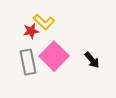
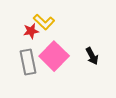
black arrow: moved 4 px up; rotated 12 degrees clockwise
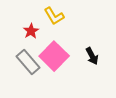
yellow L-shape: moved 10 px right, 6 px up; rotated 15 degrees clockwise
red star: rotated 21 degrees counterclockwise
gray rectangle: rotated 30 degrees counterclockwise
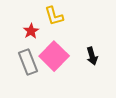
yellow L-shape: rotated 15 degrees clockwise
black arrow: rotated 12 degrees clockwise
gray rectangle: rotated 20 degrees clockwise
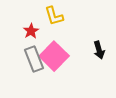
black arrow: moved 7 px right, 6 px up
gray rectangle: moved 6 px right, 3 px up
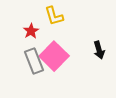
gray rectangle: moved 2 px down
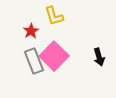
black arrow: moved 7 px down
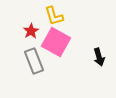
pink square: moved 2 px right, 14 px up; rotated 16 degrees counterclockwise
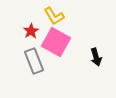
yellow L-shape: rotated 15 degrees counterclockwise
black arrow: moved 3 px left
